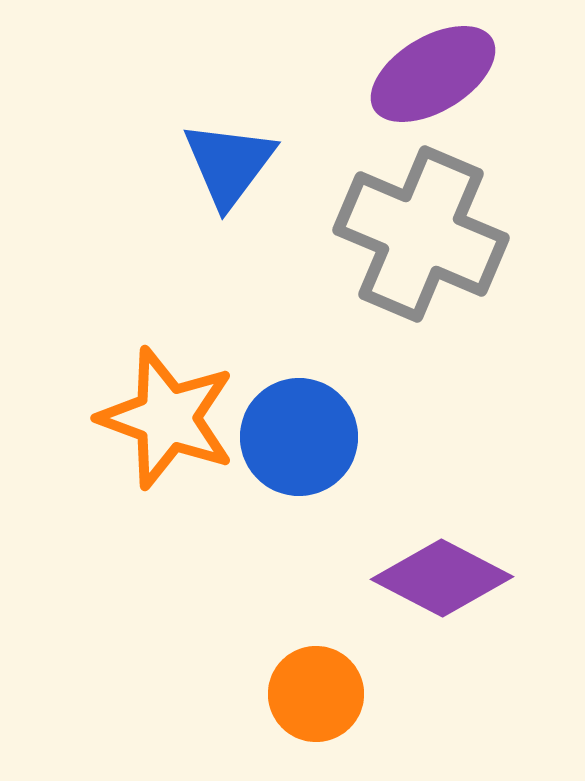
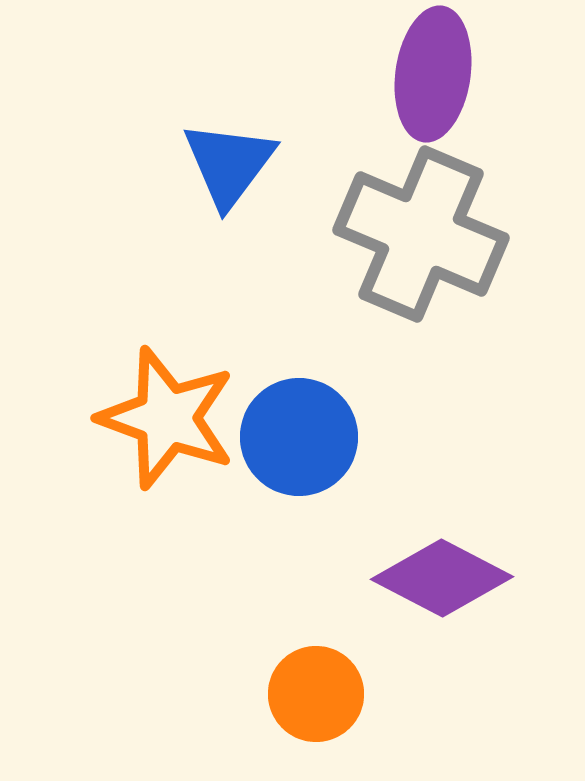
purple ellipse: rotated 51 degrees counterclockwise
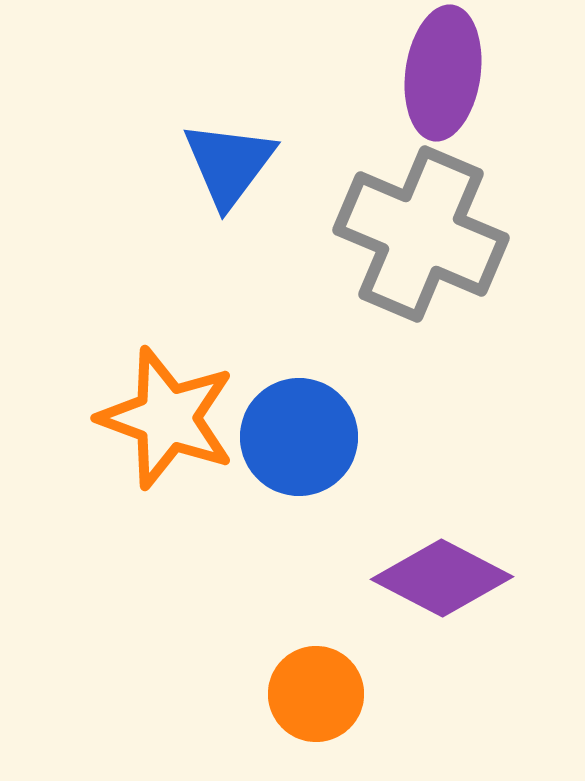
purple ellipse: moved 10 px right, 1 px up
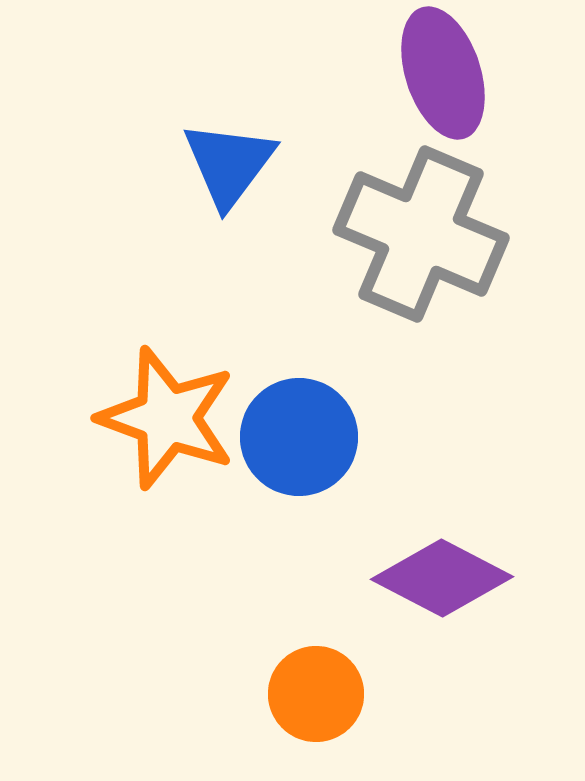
purple ellipse: rotated 26 degrees counterclockwise
